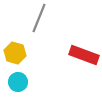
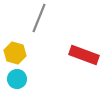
cyan circle: moved 1 px left, 3 px up
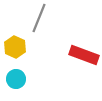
yellow hexagon: moved 6 px up; rotated 10 degrees clockwise
cyan circle: moved 1 px left
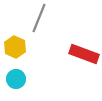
red rectangle: moved 1 px up
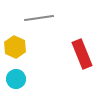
gray line: rotated 60 degrees clockwise
red rectangle: moved 2 px left; rotated 48 degrees clockwise
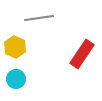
red rectangle: rotated 56 degrees clockwise
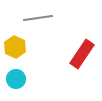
gray line: moved 1 px left
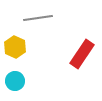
cyan circle: moved 1 px left, 2 px down
